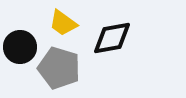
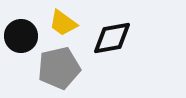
black circle: moved 1 px right, 11 px up
gray pentagon: rotated 30 degrees counterclockwise
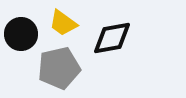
black circle: moved 2 px up
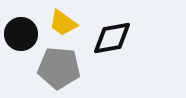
gray pentagon: rotated 18 degrees clockwise
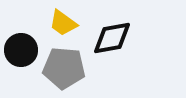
black circle: moved 16 px down
gray pentagon: moved 5 px right
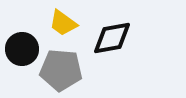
black circle: moved 1 px right, 1 px up
gray pentagon: moved 3 px left, 2 px down
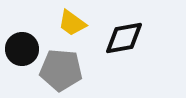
yellow trapezoid: moved 9 px right
black diamond: moved 12 px right
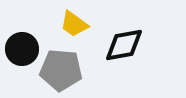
yellow trapezoid: moved 2 px right, 1 px down
black diamond: moved 7 px down
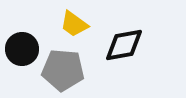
gray pentagon: moved 2 px right
